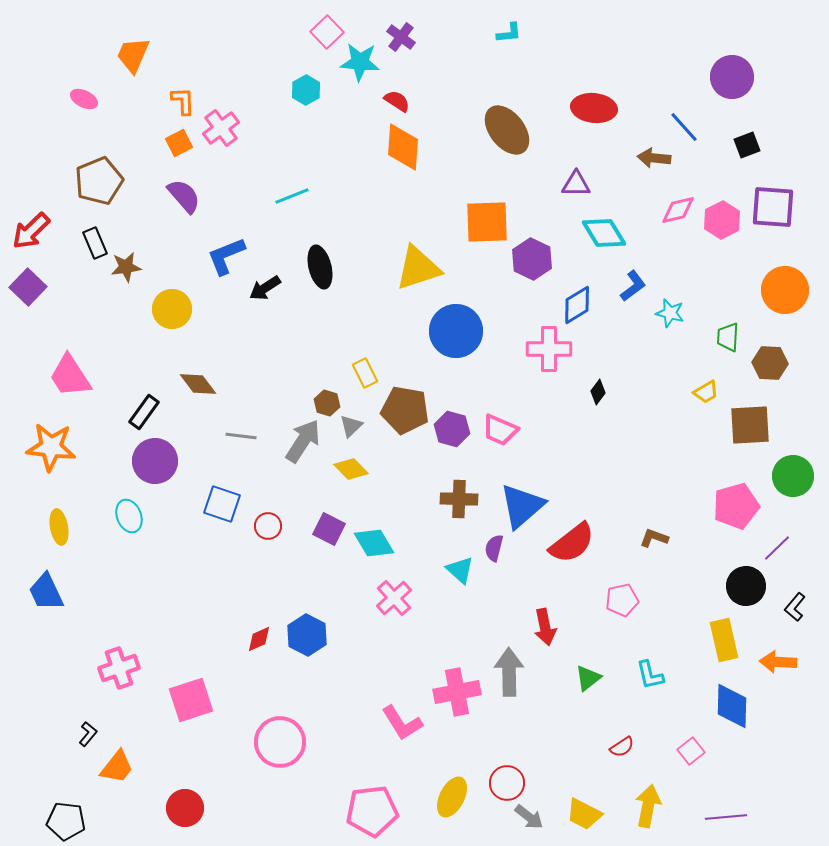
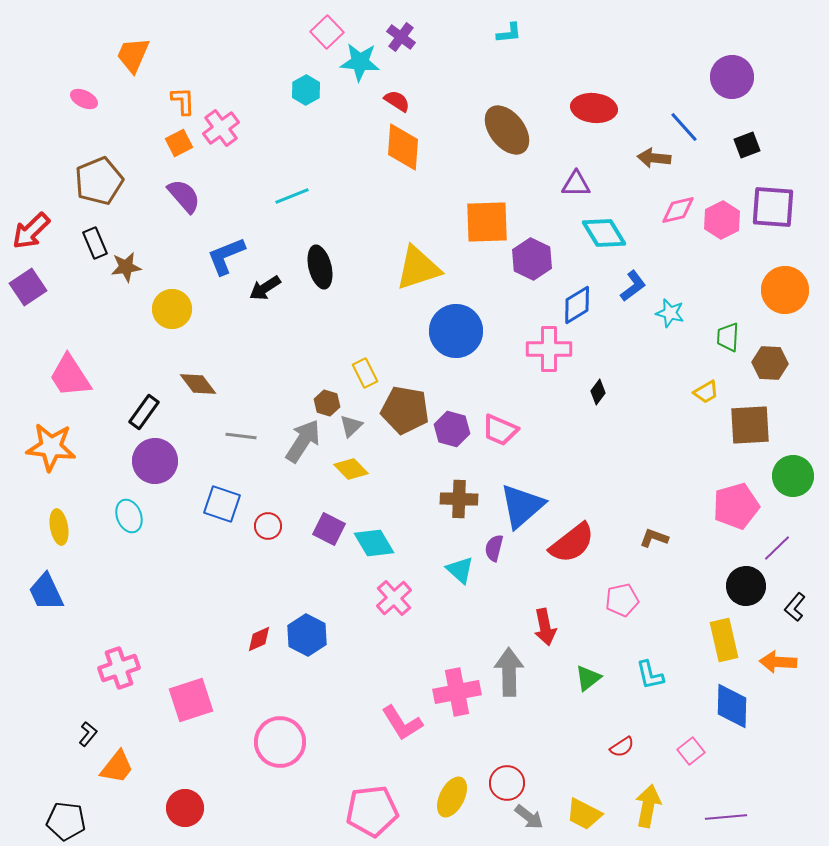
purple square at (28, 287): rotated 12 degrees clockwise
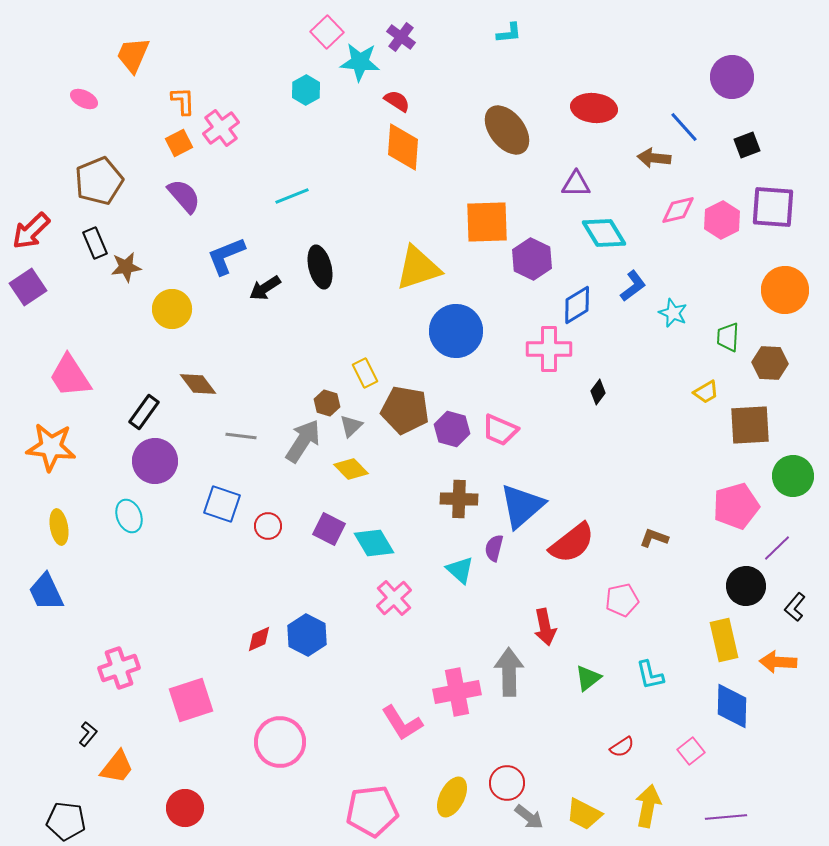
cyan star at (670, 313): moved 3 px right; rotated 8 degrees clockwise
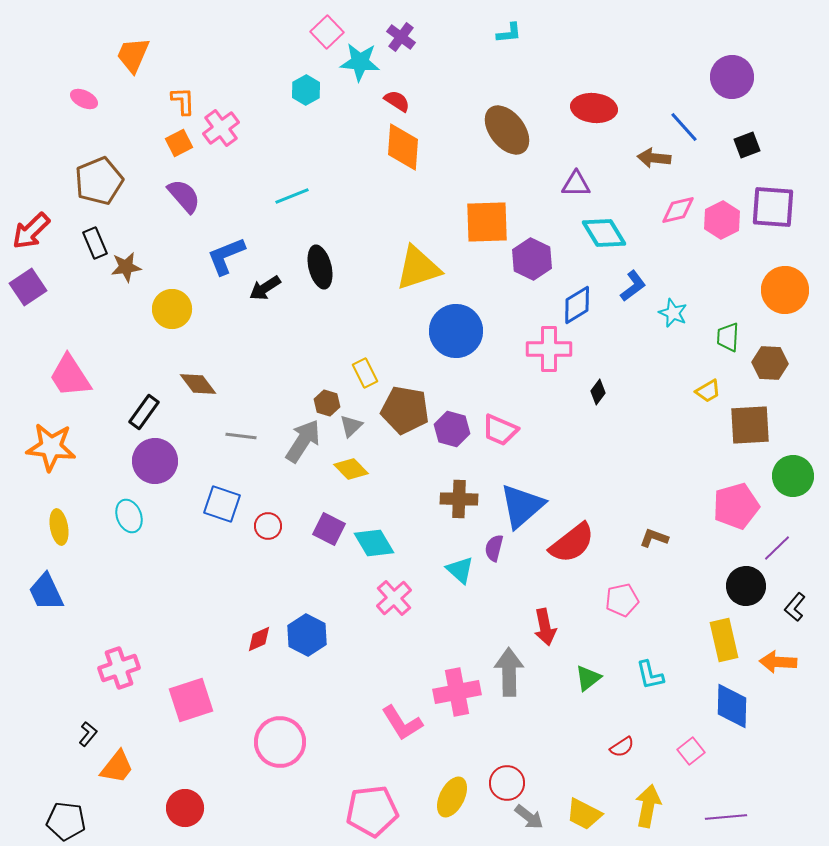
yellow trapezoid at (706, 392): moved 2 px right, 1 px up
